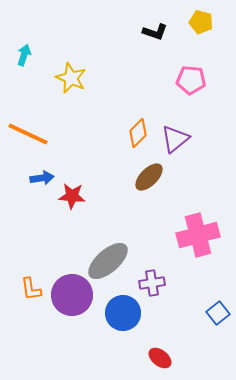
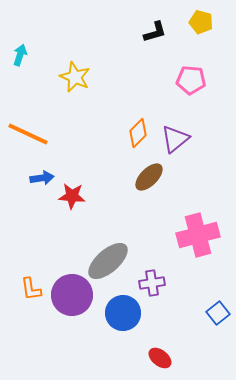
black L-shape: rotated 35 degrees counterclockwise
cyan arrow: moved 4 px left
yellow star: moved 4 px right, 1 px up
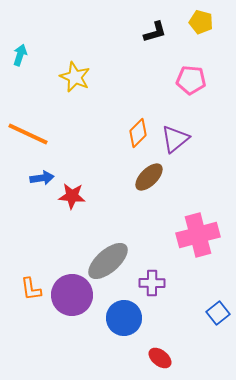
purple cross: rotated 10 degrees clockwise
blue circle: moved 1 px right, 5 px down
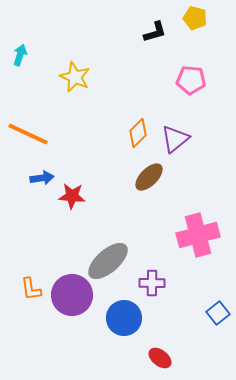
yellow pentagon: moved 6 px left, 4 px up
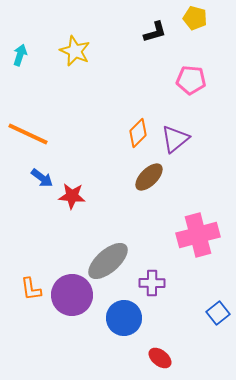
yellow star: moved 26 px up
blue arrow: rotated 45 degrees clockwise
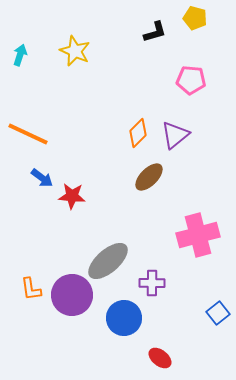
purple triangle: moved 4 px up
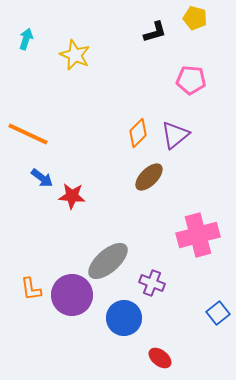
yellow star: moved 4 px down
cyan arrow: moved 6 px right, 16 px up
purple cross: rotated 20 degrees clockwise
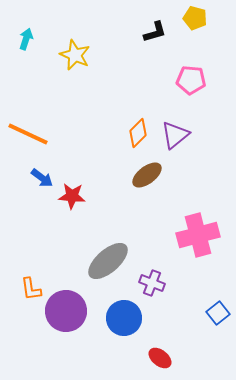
brown ellipse: moved 2 px left, 2 px up; rotated 8 degrees clockwise
purple circle: moved 6 px left, 16 px down
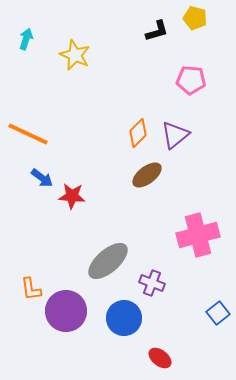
black L-shape: moved 2 px right, 1 px up
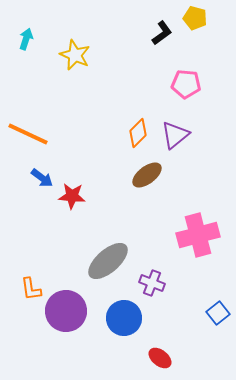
black L-shape: moved 5 px right, 2 px down; rotated 20 degrees counterclockwise
pink pentagon: moved 5 px left, 4 px down
